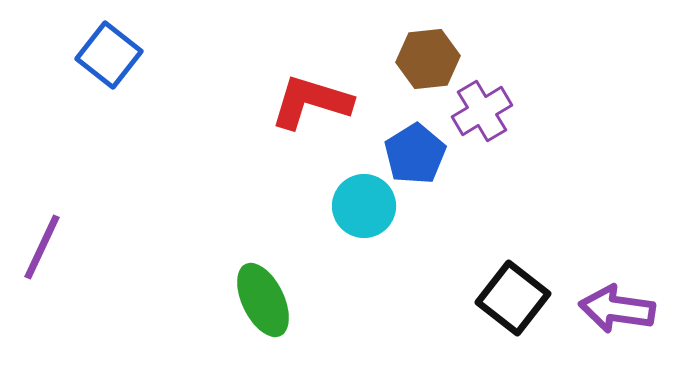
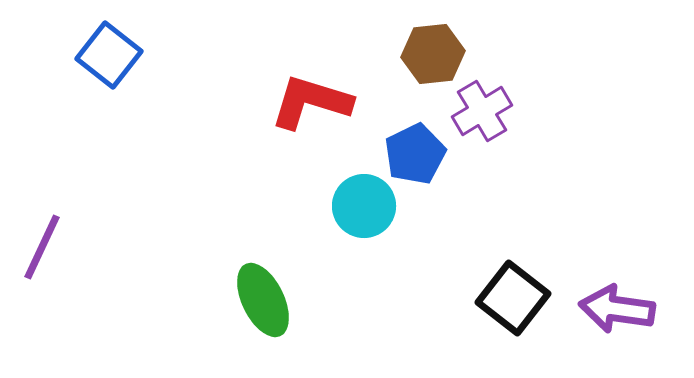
brown hexagon: moved 5 px right, 5 px up
blue pentagon: rotated 6 degrees clockwise
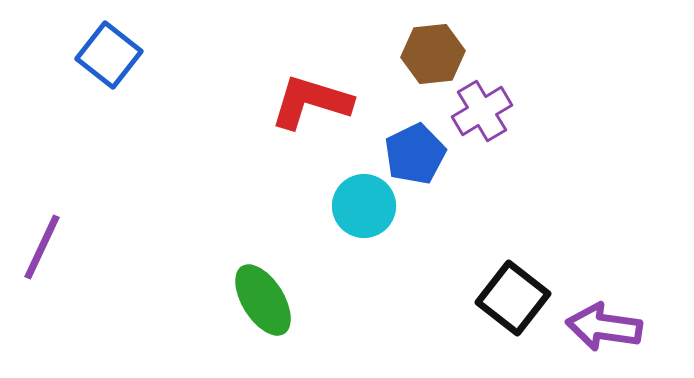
green ellipse: rotated 6 degrees counterclockwise
purple arrow: moved 13 px left, 18 px down
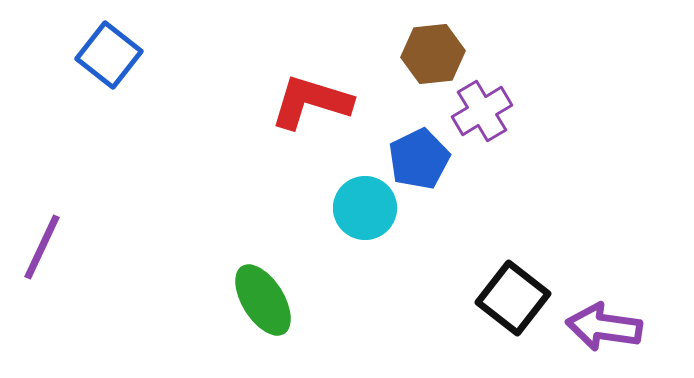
blue pentagon: moved 4 px right, 5 px down
cyan circle: moved 1 px right, 2 px down
